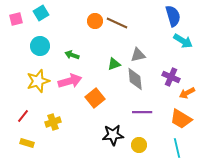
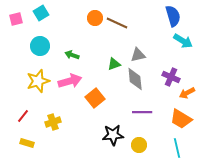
orange circle: moved 3 px up
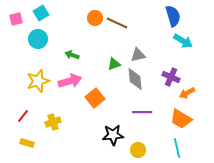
cyan circle: moved 2 px left, 7 px up
yellow circle: moved 1 px left, 5 px down
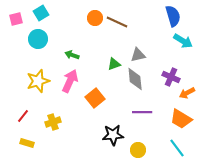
brown line: moved 1 px up
pink arrow: rotated 50 degrees counterclockwise
cyan line: rotated 24 degrees counterclockwise
